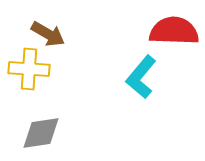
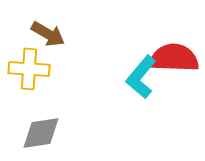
red semicircle: moved 27 px down
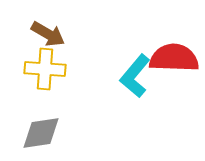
yellow cross: moved 16 px right
cyan L-shape: moved 6 px left, 1 px up
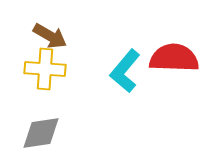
brown arrow: moved 2 px right, 2 px down
cyan L-shape: moved 10 px left, 5 px up
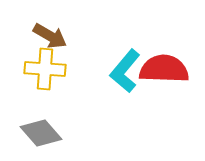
red semicircle: moved 10 px left, 11 px down
gray diamond: rotated 57 degrees clockwise
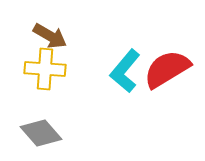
red semicircle: moved 3 px right; rotated 33 degrees counterclockwise
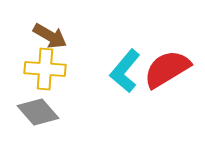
gray diamond: moved 3 px left, 21 px up
